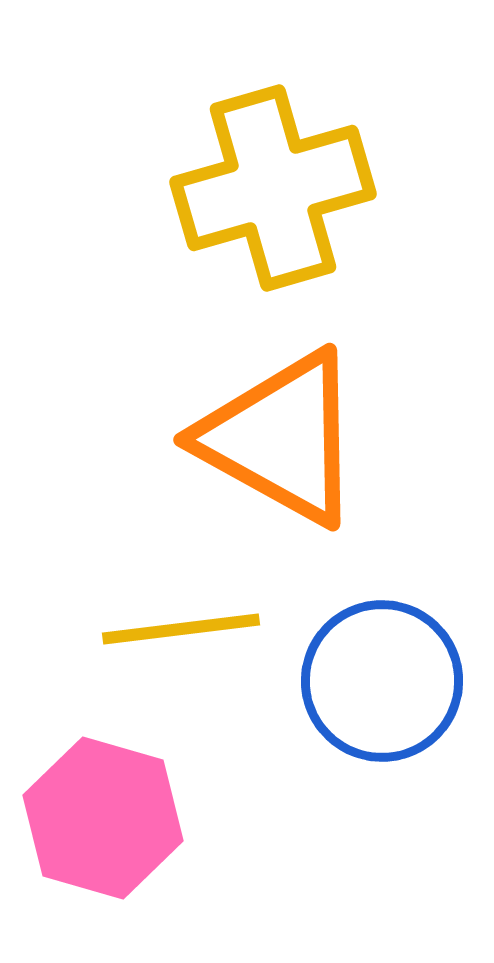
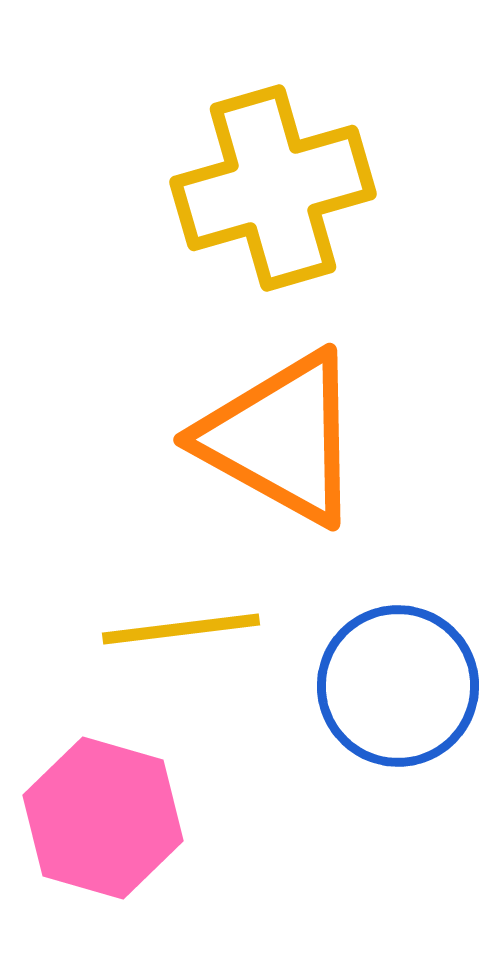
blue circle: moved 16 px right, 5 px down
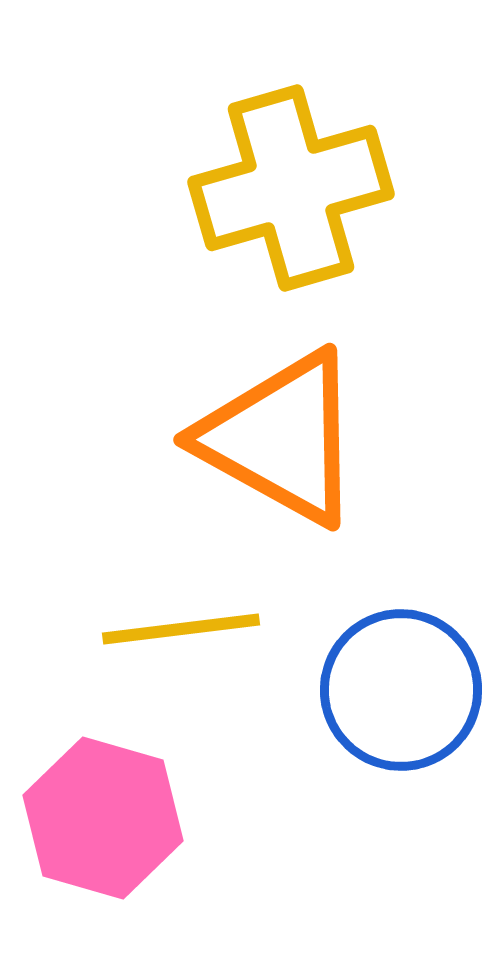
yellow cross: moved 18 px right
blue circle: moved 3 px right, 4 px down
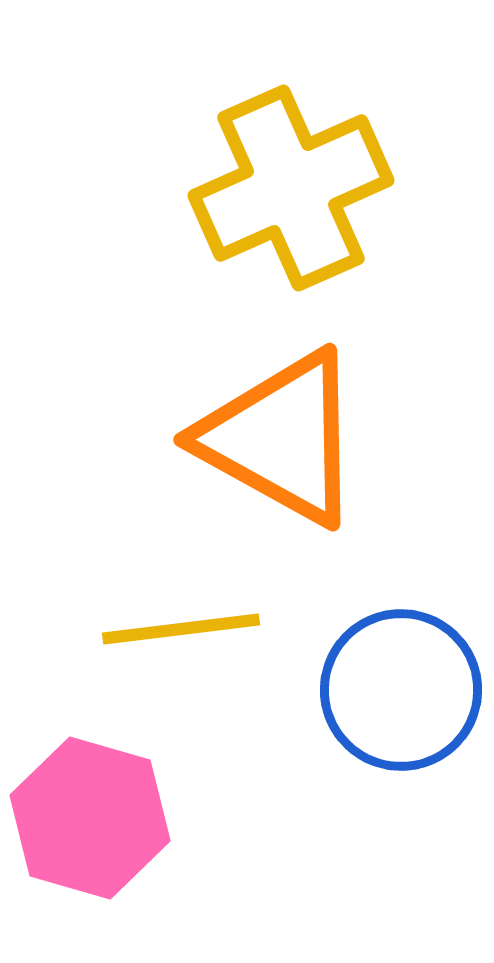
yellow cross: rotated 8 degrees counterclockwise
pink hexagon: moved 13 px left
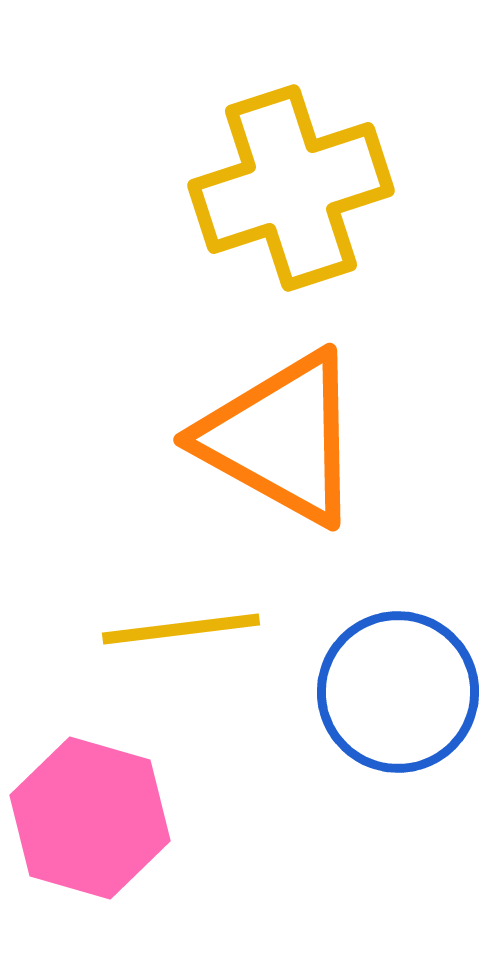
yellow cross: rotated 6 degrees clockwise
blue circle: moved 3 px left, 2 px down
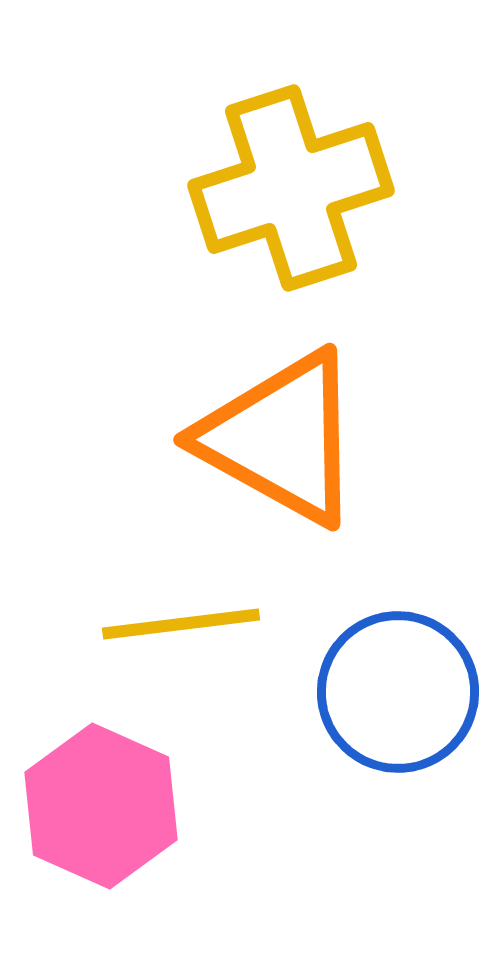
yellow line: moved 5 px up
pink hexagon: moved 11 px right, 12 px up; rotated 8 degrees clockwise
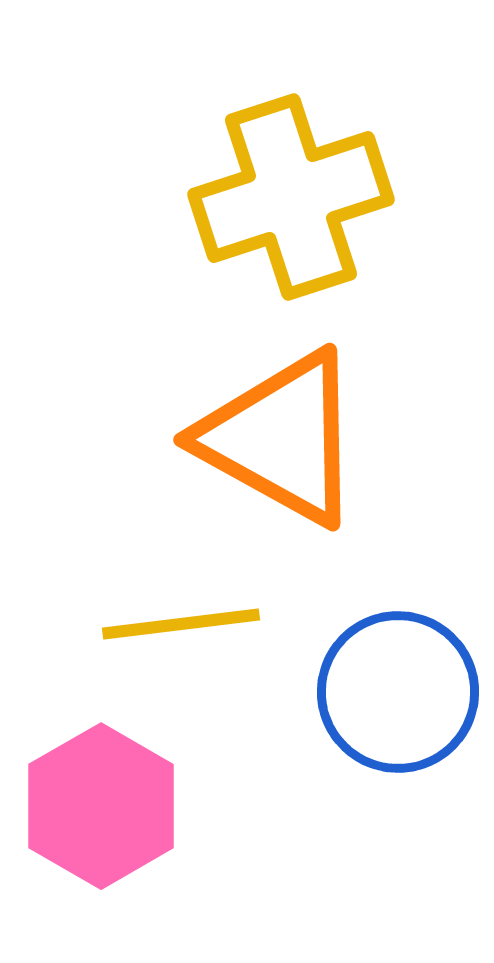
yellow cross: moved 9 px down
pink hexagon: rotated 6 degrees clockwise
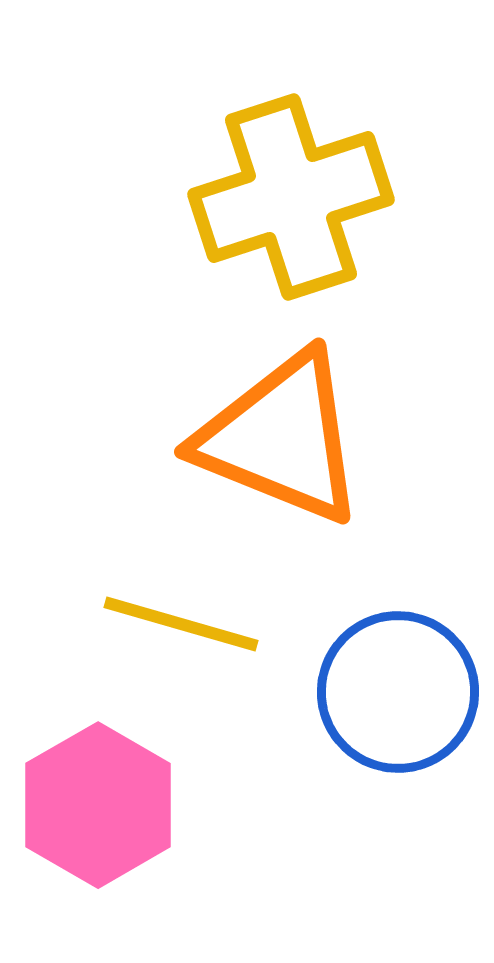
orange triangle: rotated 7 degrees counterclockwise
yellow line: rotated 23 degrees clockwise
pink hexagon: moved 3 px left, 1 px up
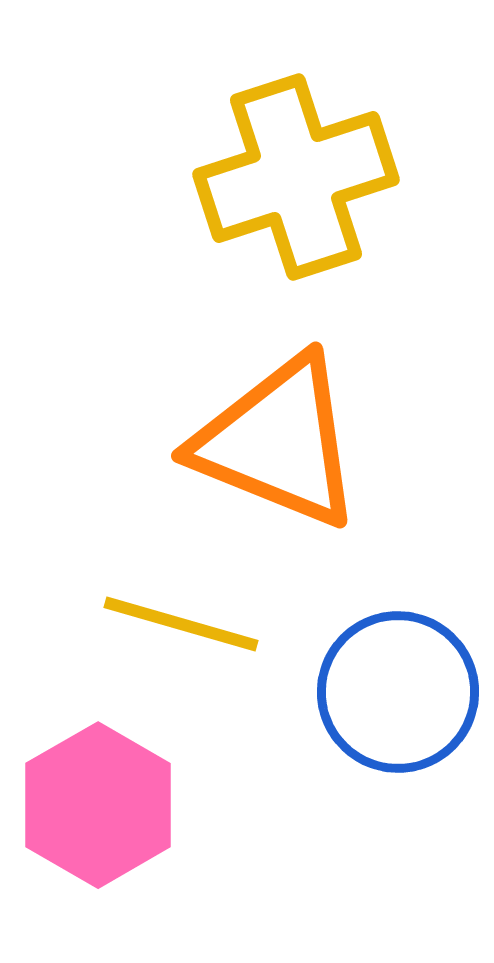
yellow cross: moved 5 px right, 20 px up
orange triangle: moved 3 px left, 4 px down
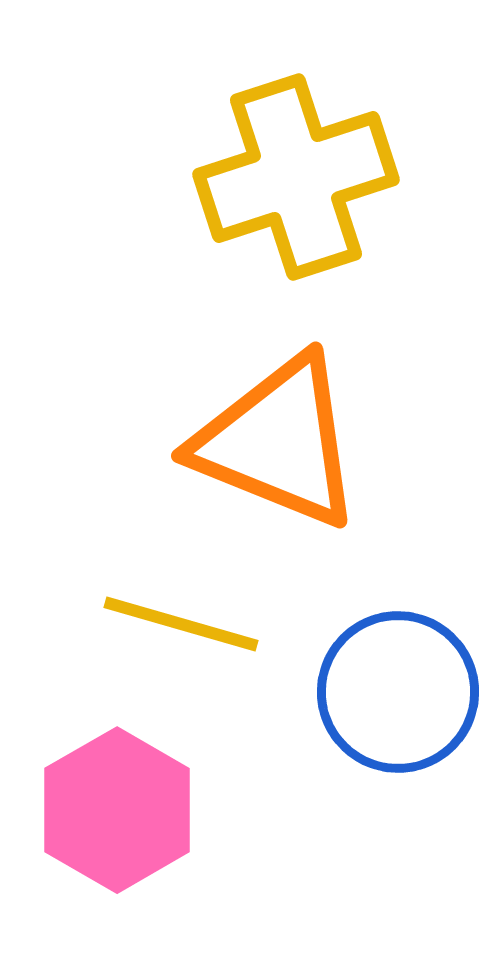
pink hexagon: moved 19 px right, 5 px down
